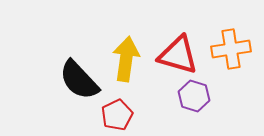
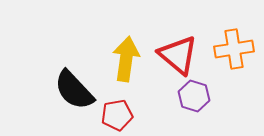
orange cross: moved 3 px right
red triangle: rotated 24 degrees clockwise
black semicircle: moved 5 px left, 10 px down
red pentagon: rotated 16 degrees clockwise
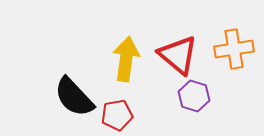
black semicircle: moved 7 px down
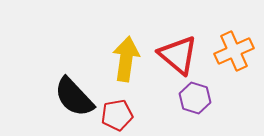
orange cross: moved 2 px down; rotated 15 degrees counterclockwise
purple hexagon: moved 1 px right, 2 px down
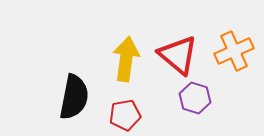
black semicircle: rotated 126 degrees counterclockwise
red pentagon: moved 8 px right
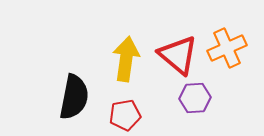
orange cross: moved 7 px left, 3 px up
purple hexagon: rotated 20 degrees counterclockwise
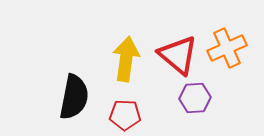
red pentagon: rotated 12 degrees clockwise
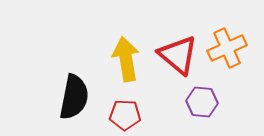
yellow arrow: rotated 18 degrees counterclockwise
purple hexagon: moved 7 px right, 4 px down; rotated 8 degrees clockwise
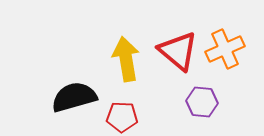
orange cross: moved 2 px left, 1 px down
red triangle: moved 4 px up
black semicircle: rotated 117 degrees counterclockwise
red pentagon: moved 3 px left, 2 px down
